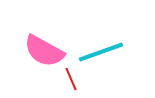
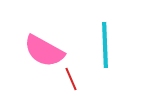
cyan line: moved 4 px right, 7 px up; rotated 72 degrees counterclockwise
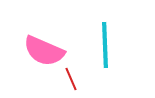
pink semicircle: rotated 6 degrees counterclockwise
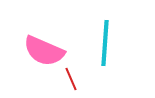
cyan line: moved 2 px up; rotated 6 degrees clockwise
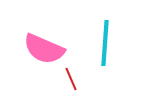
pink semicircle: moved 2 px up
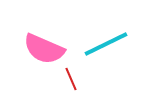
cyan line: moved 1 px right, 1 px down; rotated 60 degrees clockwise
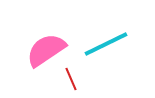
pink semicircle: moved 2 px right, 1 px down; rotated 123 degrees clockwise
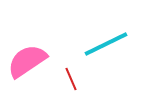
pink semicircle: moved 19 px left, 11 px down
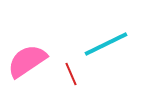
red line: moved 5 px up
